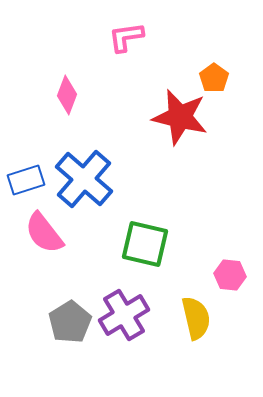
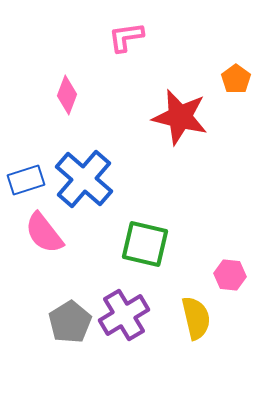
orange pentagon: moved 22 px right, 1 px down
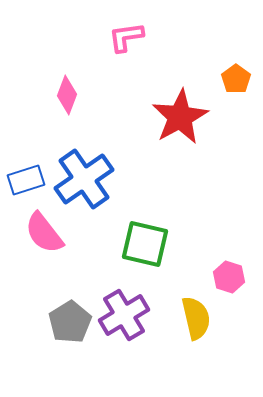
red star: rotated 30 degrees clockwise
blue cross: rotated 14 degrees clockwise
pink hexagon: moved 1 px left, 2 px down; rotated 12 degrees clockwise
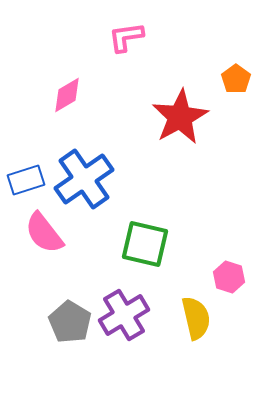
pink diamond: rotated 39 degrees clockwise
gray pentagon: rotated 9 degrees counterclockwise
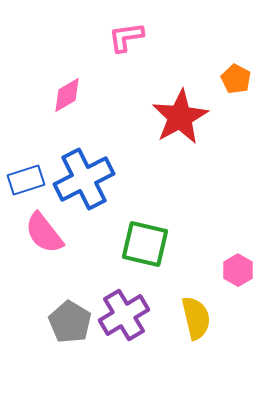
orange pentagon: rotated 8 degrees counterclockwise
blue cross: rotated 8 degrees clockwise
pink hexagon: moved 9 px right, 7 px up; rotated 12 degrees clockwise
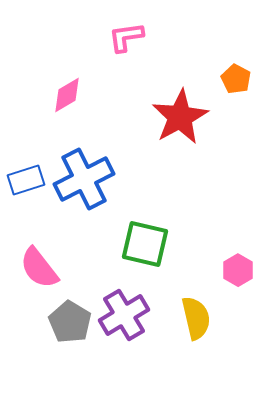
pink semicircle: moved 5 px left, 35 px down
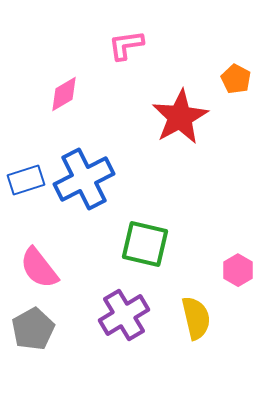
pink L-shape: moved 8 px down
pink diamond: moved 3 px left, 1 px up
gray pentagon: moved 37 px left, 7 px down; rotated 12 degrees clockwise
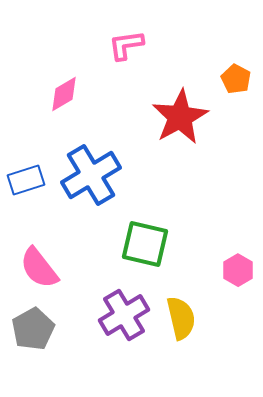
blue cross: moved 7 px right, 4 px up; rotated 4 degrees counterclockwise
yellow semicircle: moved 15 px left
